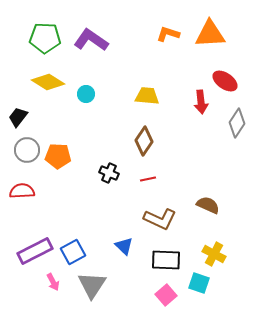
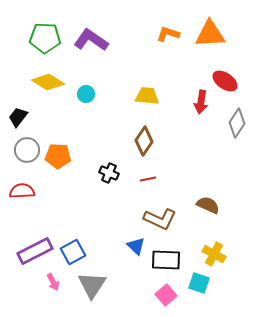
red arrow: rotated 15 degrees clockwise
blue triangle: moved 12 px right
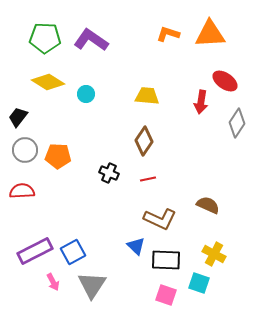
gray circle: moved 2 px left
pink square: rotated 30 degrees counterclockwise
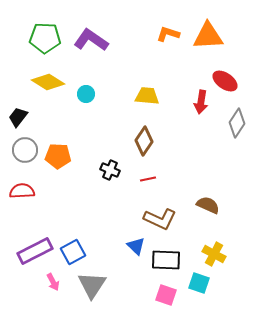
orange triangle: moved 2 px left, 2 px down
black cross: moved 1 px right, 3 px up
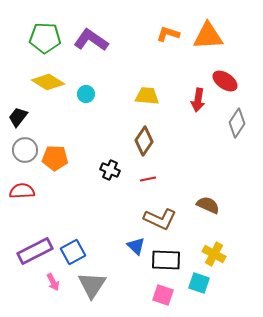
red arrow: moved 3 px left, 2 px up
orange pentagon: moved 3 px left, 2 px down
pink square: moved 3 px left
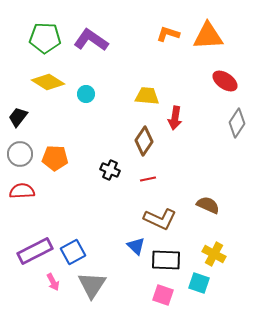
red arrow: moved 23 px left, 18 px down
gray circle: moved 5 px left, 4 px down
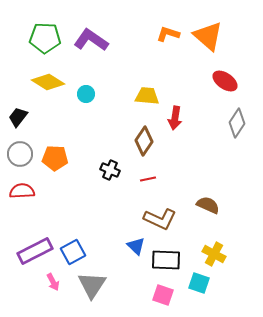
orange triangle: rotated 44 degrees clockwise
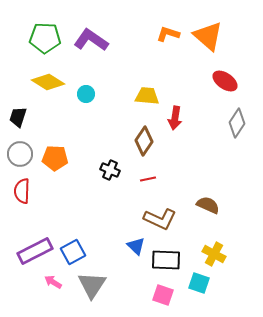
black trapezoid: rotated 20 degrees counterclockwise
red semicircle: rotated 85 degrees counterclockwise
pink arrow: rotated 150 degrees clockwise
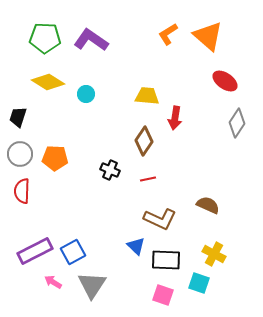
orange L-shape: rotated 50 degrees counterclockwise
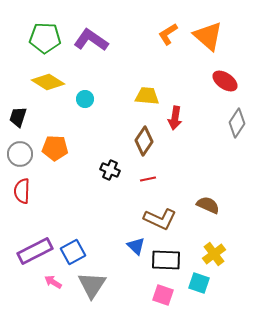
cyan circle: moved 1 px left, 5 px down
orange pentagon: moved 10 px up
yellow cross: rotated 25 degrees clockwise
